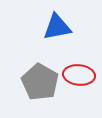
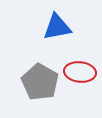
red ellipse: moved 1 px right, 3 px up
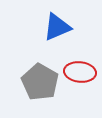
blue triangle: rotated 12 degrees counterclockwise
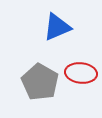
red ellipse: moved 1 px right, 1 px down
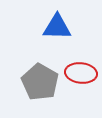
blue triangle: rotated 24 degrees clockwise
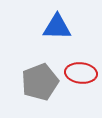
gray pentagon: rotated 21 degrees clockwise
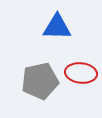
gray pentagon: moved 1 px up; rotated 9 degrees clockwise
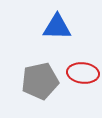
red ellipse: moved 2 px right
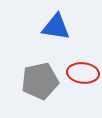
blue triangle: moved 1 px left; rotated 8 degrees clockwise
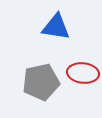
gray pentagon: moved 1 px right, 1 px down
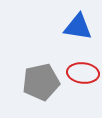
blue triangle: moved 22 px right
